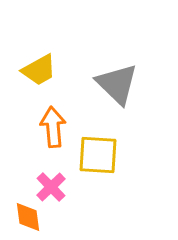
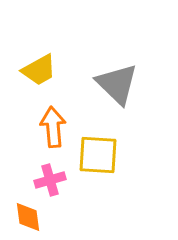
pink cross: moved 1 px left, 7 px up; rotated 28 degrees clockwise
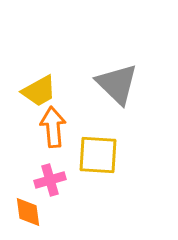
yellow trapezoid: moved 21 px down
orange diamond: moved 5 px up
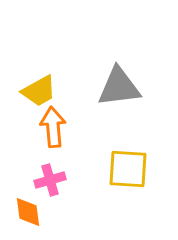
gray triangle: moved 2 px right, 3 px down; rotated 51 degrees counterclockwise
yellow square: moved 30 px right, 14 px down
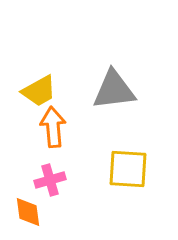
gray triangle: moved 5 px left, 3 px down
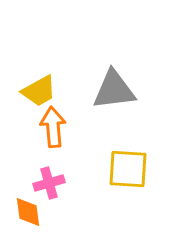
pink cross: moved 1 px left, 3 px down
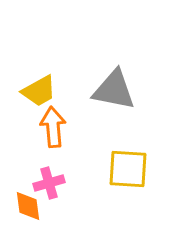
gray triangle: rotated 18 degrees clockwise
orange diamond: moved 6 px up
